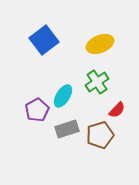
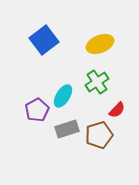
brown pentagon: moved 1 px left
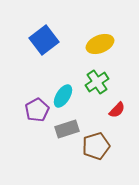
brown pentagon: moved 3 px left, 11 px down
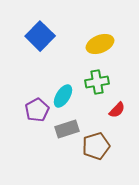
blue square: moved 4 px left, 4 px up; rotated 8 degrees counterclockwise
green cross: rotated 25 degrees clockwise
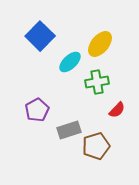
yellow ellipse: rotated 28 degrees counterclockwise
cyan ellipse: moved 7 px right, 34 px up; rotated 15 degrees clockwise
gray rectangle: moved 2 px right, 1 px down
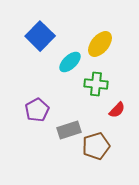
green cross: moved 1 px left, 2 px down; rotated 15 degrees clockwise
